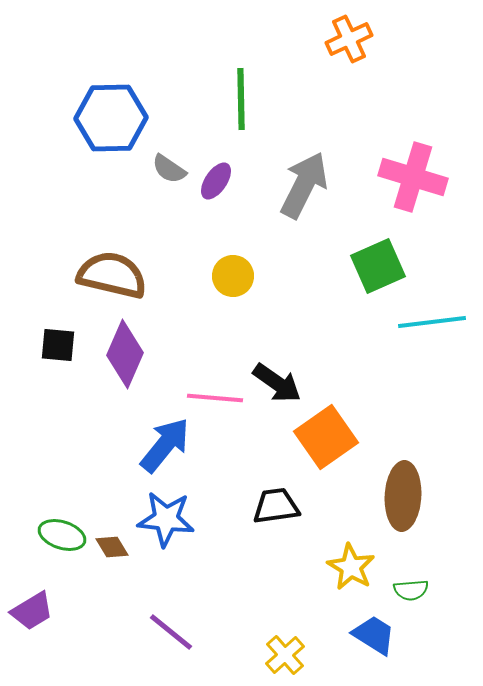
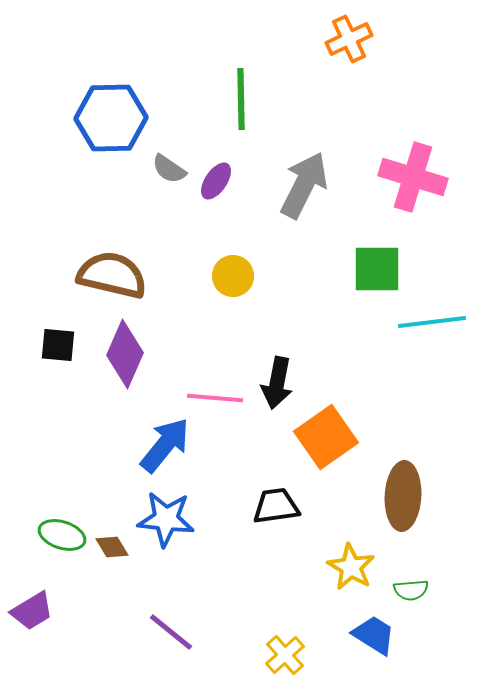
green square: moved 1 px left, 3 px down; rotated 24 degrees clockwise
black arrow: rotated 66 degrees clockwise
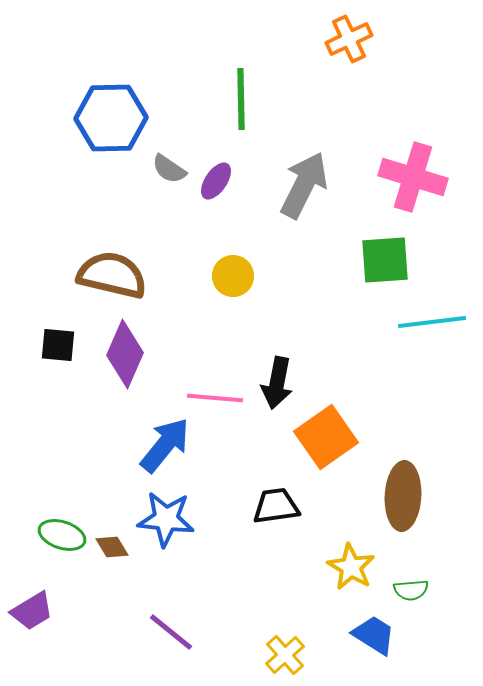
green square: moved 8 px right, 9 px up; rotated 4 degrees counterclockwise
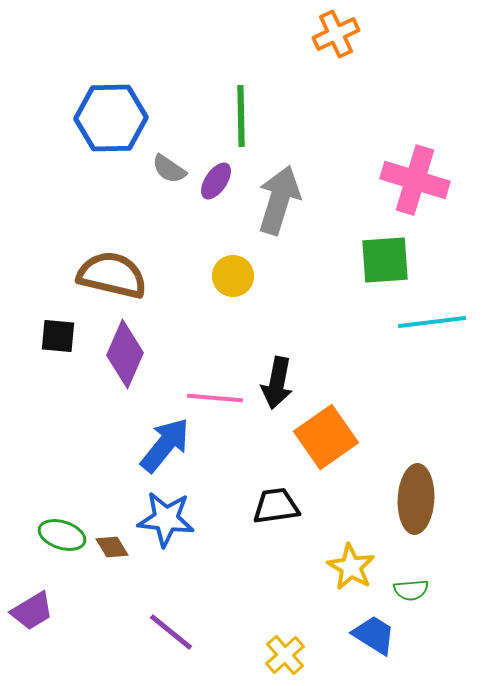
orange cross: moved 13 px left, 5 px up
green line: moved 17 px down
pink cross: moved 2 px right, 3 px down
gray arrow: moved 25 px left, 15 px down; rotated 10 degrees counterclockwise
black square: moved 9 px up
brown ellipse: moved 13 px right, 3 px down
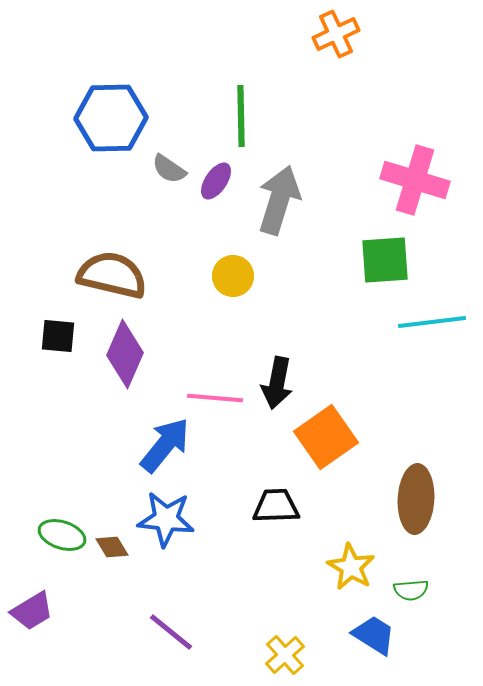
black trapezoid: rotated 6 degrees clockwise
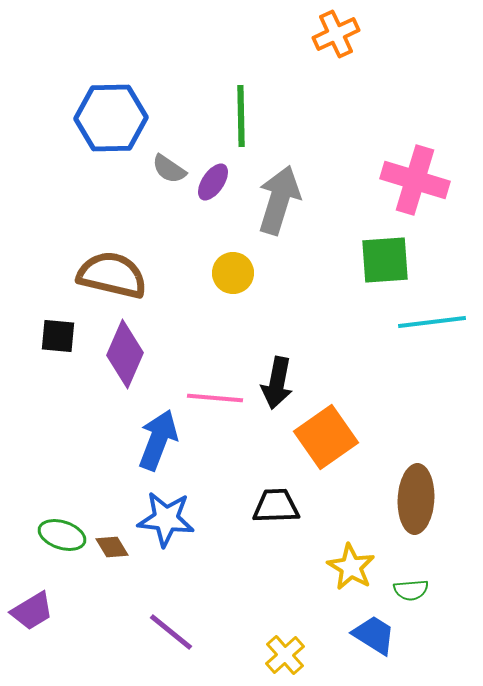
purple ellipse: moved 3 px left, 1 px down
yellow circle: moved 3 px up
blue arrow: moved 7 px left, 5 px up; rotated 18 degrees counterclockwise
